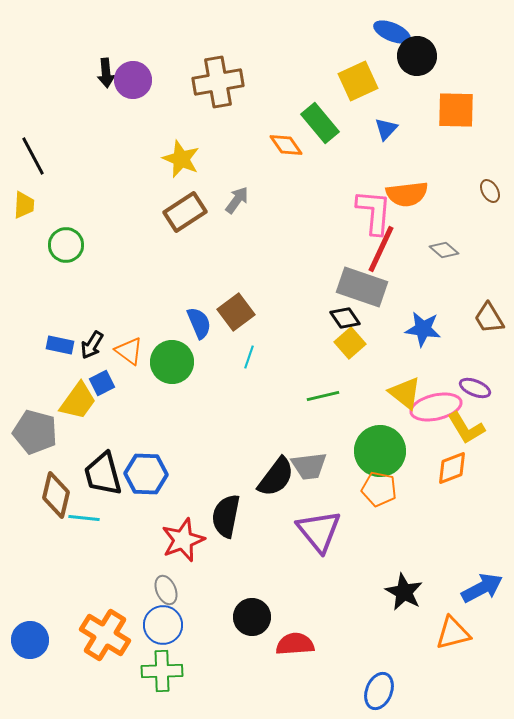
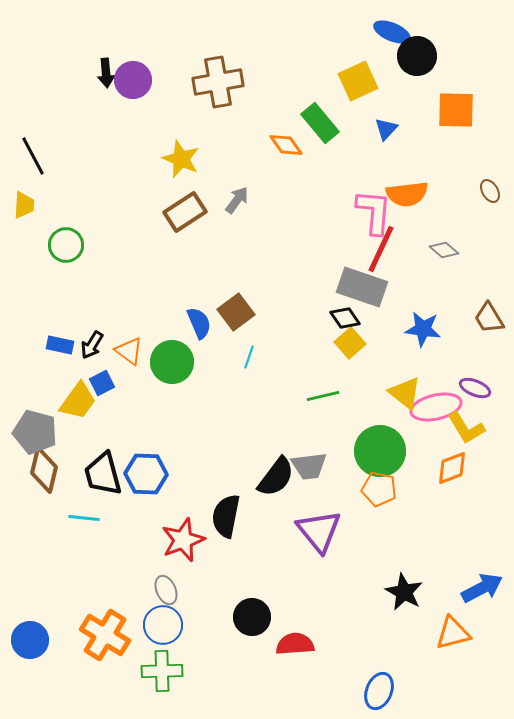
brown diamond at (56, 495): moved 12 px left, 25 px up
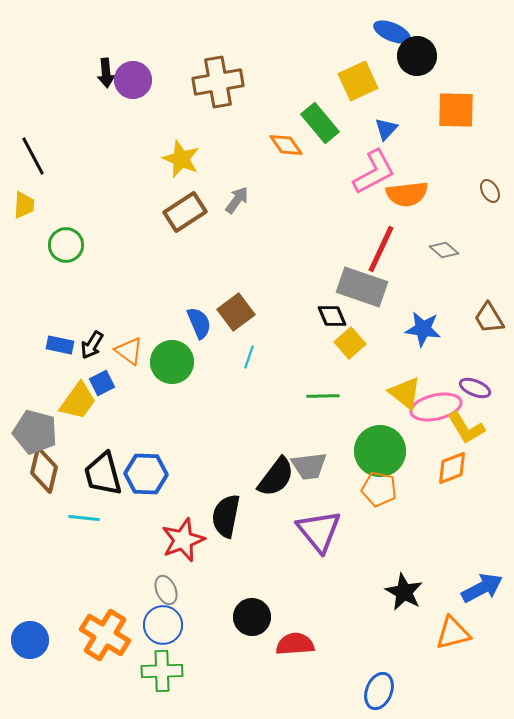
pink L-shape at (374, 212): moved 40 px up; rotated 57 degrees clockwise
black diamond at (345, 318): moved 13 px left, 2 px up; rotated 12 degrees clockwise
green line at (323, 396): rotated 12 degrees clockwise
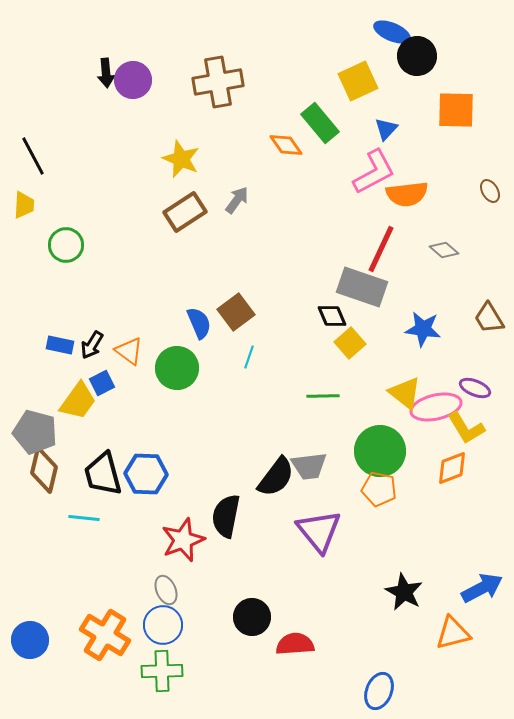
green circle at (172, 362): moved 5 px right, 6 px down
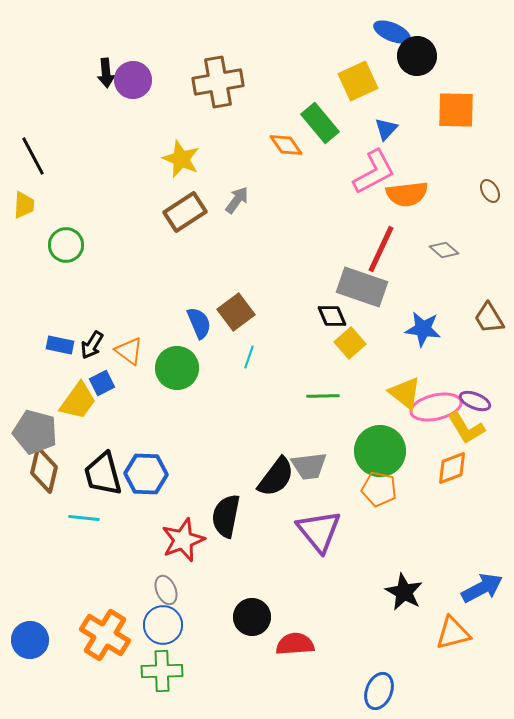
purple ellipse at (475, 388): moved 13 px down
